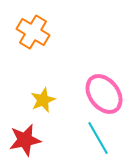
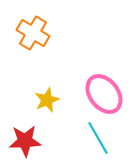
orange cross: moved 1 px down
yellow star: moved 4 px right
red star: moved 1 px down; rotated 8 degrees clockwise
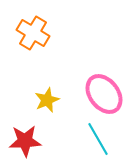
cyan line: moved 1 px down
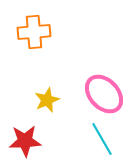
orange cross: moved 1 px right, 1 px up; rotated 36 degrees counterclockwise
pink ellipse: rotated 6 degrees counterclockwise
cyan line: moved 4 px right
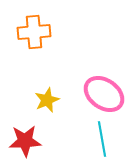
pink ellipse: rotated 12 degrees counterclockwise
cyan line: rotated 20 degrees clockwise
